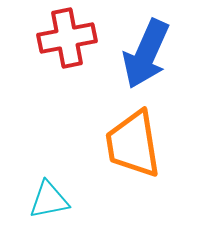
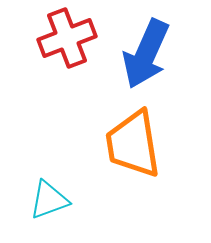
red cross: rotated 10 degrees counterclockwise
cyan triangle: rotated 9 degrees counterclockwise
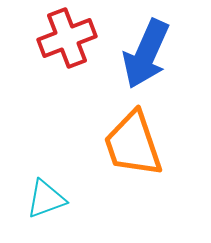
orange trapezoid: rotated 10 degrees counterclockwise
cyan triangle: moved 3 px left, 1 px up
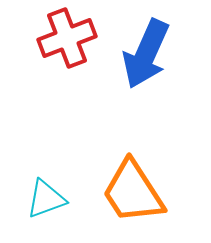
orange trapezoid: moved 48 px down; rotated 14 degrees counterclockwise
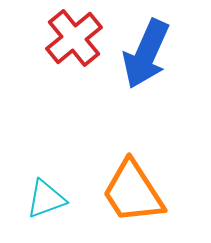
red cross: moved 7 px right; rotated 18 degrees counterclockwise
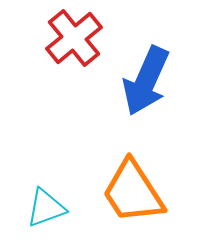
blue arrow: moved 27 px down
cyan triangle: moved 9 px down
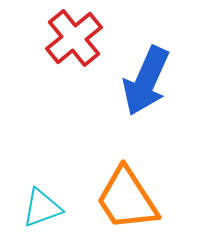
orange trapezoid: moved 6 px left, 7 px down
cyan triangle: moved 4 px left
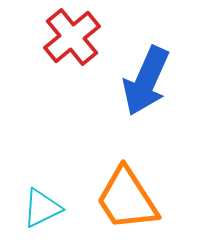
red cross: moved 2 px left, 1 px up
cyan triangle: rotated 6 degrees counterclockwise
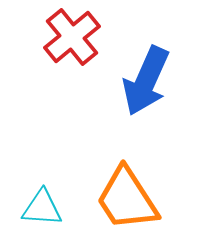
cyan triangle: rotated 30 degrees clockwise
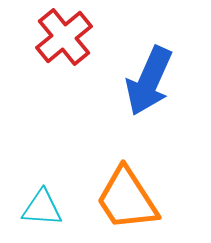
red cross: moved 8 px left
blue arrow: moved 3 px right
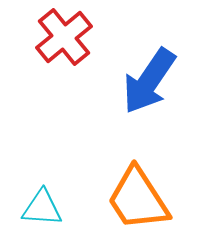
blue arrow: rotated 10 degrees clockwise
orange trapezoid: moved 11 px right
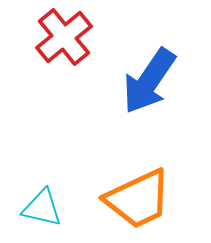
orange trapezoid: rotated 82 degrees counterclockwise
cyan triangle: rotated 9 degrees clockwise
